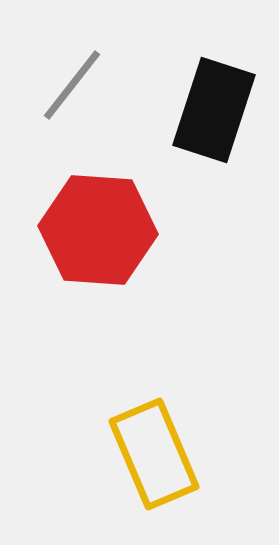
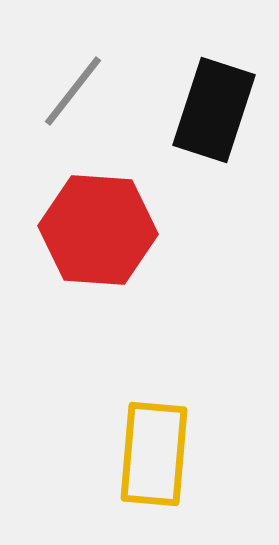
gray line: moved 1 px right, 6 px down
yellow rectangle: rotated 28 degrees clockwise
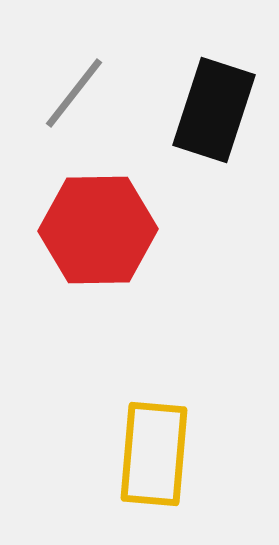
gray line: moved 1 px right, 2 px down
red hexagon: rotated 5 degrees counterclockwise
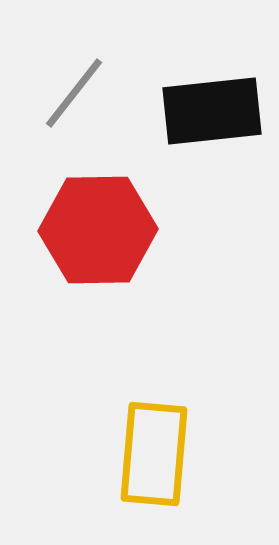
black rectangle: moved 2 px left, 1 px down; rotated 66 degrees clockwise
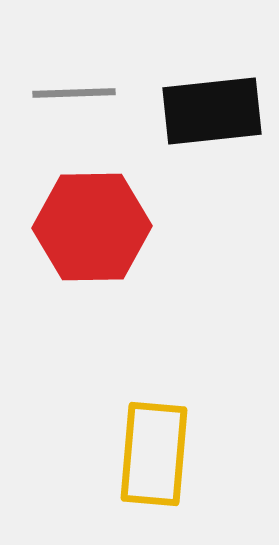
gray line: rotated 50 degrees clockwise
red hexagon: moved 6 px left, 3 px up
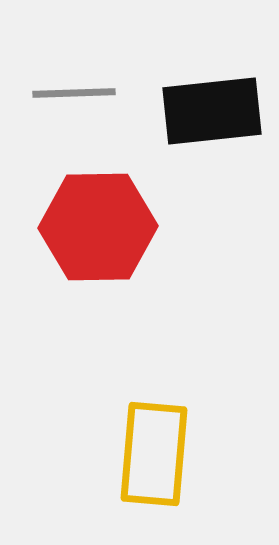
red hexagon: moved 6 px right
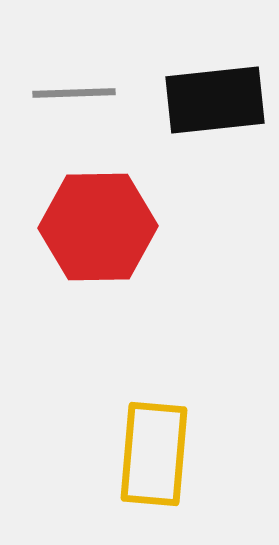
black rectangle: moved 3 px right, 11 px up
